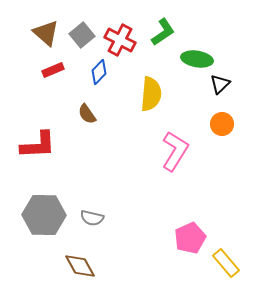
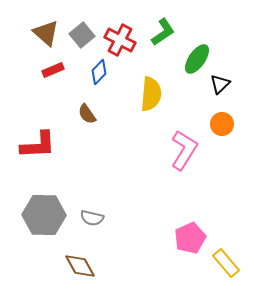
green ellipse: rotated 64 degrees counterclockwise
pink L-shape: moved 9 px right, 1 px up
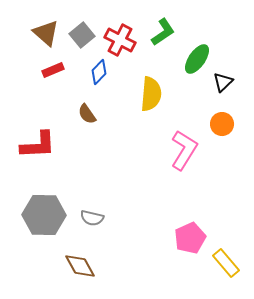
black triangle: moved 3 px right, 2 px up
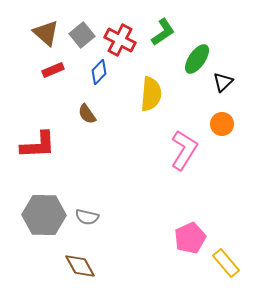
gray semicircle: moved 5 px left, 1 px up
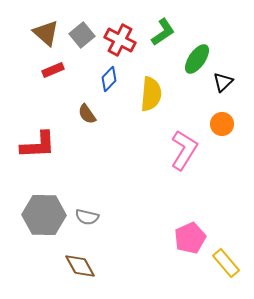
blue diamond: moved 10 px right, 7 px down
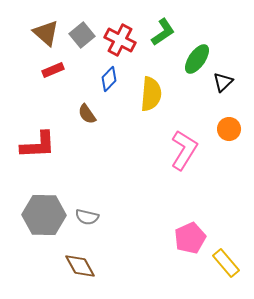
orange circle: moved 7 px right, 5 px down
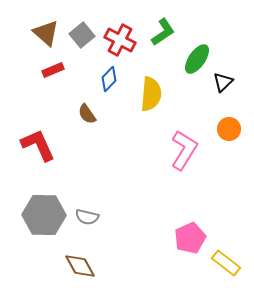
red L-shape: rotated 111 degrees counterclockwise
yellow rectangle: rotated 12 degrees counterclockwise
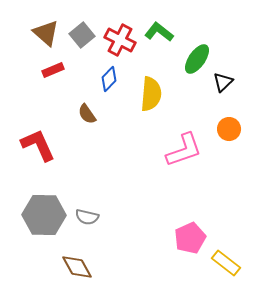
green L-shape: moved 4 px left; rotated 108 degrees counterclockwise
pink L-shape: rotated 39 degrees clockwise
brown diamond: moved 3 px left, 1 px down
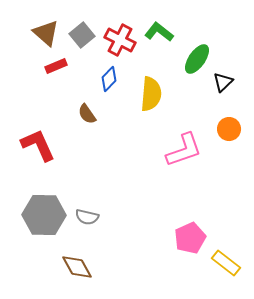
red rectangle: moved 3 px right, 4 px up
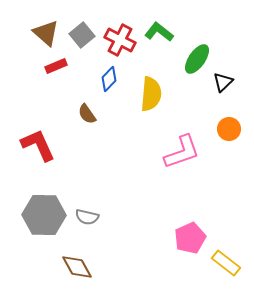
pink L-shape: moved 2 px left, 2 px down
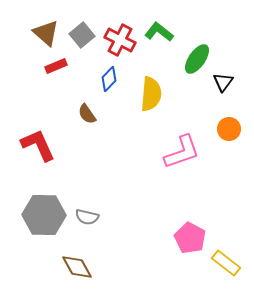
black triangle: rotated 10 degrees counterclockwise
pink pentagon: rotated 20 degrees counterclockwise
